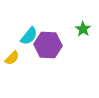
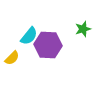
green star: rotated 21 degrees clockwise
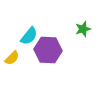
purple hexagon: moved 5 px down
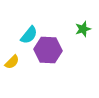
cyan semicircle: moved 1 px up
yellow semicircle: moved 4 px down
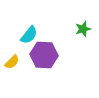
purple hexagon: moved 4 px left, 5 px down
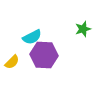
cyan semicircle: moved 3 px right, 2 px down; rotated 24 degrees clockwise
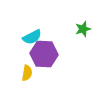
purple hexagon: moved 1 px up
yellow semicircle: moved 15 px right, 11 px down; rotated 35 degrees counterclockwise
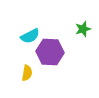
cyan semicircle: moved 2 px left, 1 px up
purple hexagon: moved 6 px right, 2 px up
